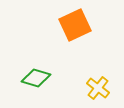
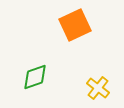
green diamond: moved 1 px left, 1 px up; rotated 36 degrees counterclockwise
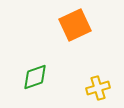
yellow cross: rotated 35 degrees clockwise
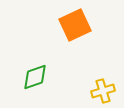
yellow cross: moved 5 px right, 3 px down
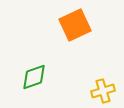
green diamond: moved 1 px left
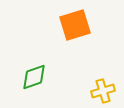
orange square: rotated 8 degrees clockwise
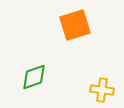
yellow cross: moved 1 px left, 1 px up; rotated 25 degrees clockwise
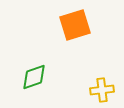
yellow cross: rotated 15 degrees counterclockwise
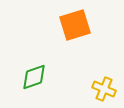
yellow cross: moved 2 px right, 1 px up; rotated 30 degrees clockwise
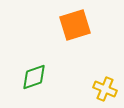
yellow cross: moved 1 px right
